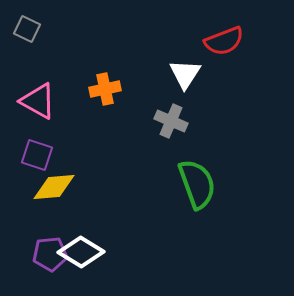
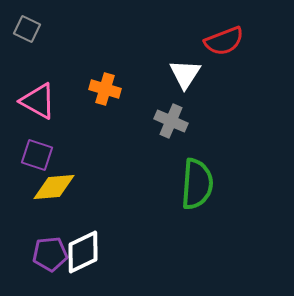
orange cross: rotated 28 degrees clockwise
green semicircle: rotated 24 degrees clockwise
white diamond: moved 2 px right; rotated 57 degrees counterclockwise
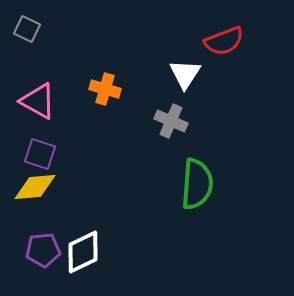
purple square: moved 3 px right, 1 px up
yellow diamond: moved 19 px left
purple pentagon: moved 7 px left, 4 px up
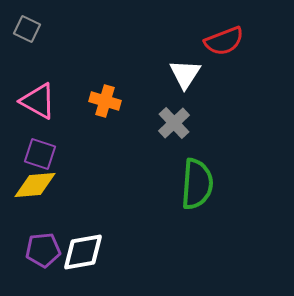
orange cross: moved 12 px down
gray cross: moved 3 px right, 2 px down; rotated 24 degrees clockwise
yellow diamond: moved 2 px up
white diamond: rotated 15 degrees clockwise
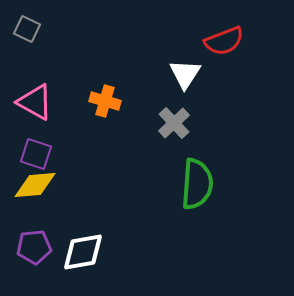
pink triangle: moved 3 px left, 1 px down
purple square: moved 4 px left
purple pentagon: moved 9 px left, 3 px up
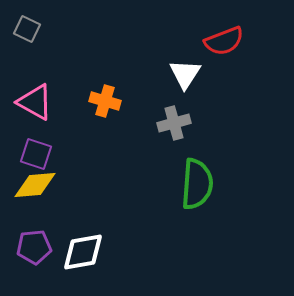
gray cross: rotated 28 degrees clockwise
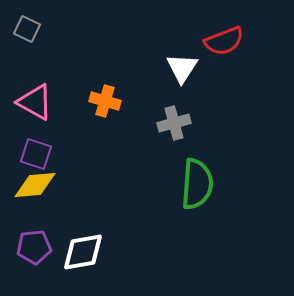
white triangle: moved 3 px left, 6 px up
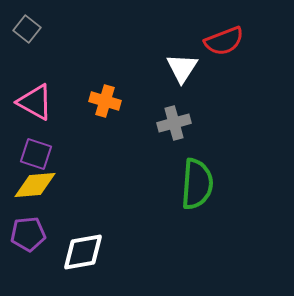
gray square: rotated 12 degrees clockwise
purple pentagon: moved 6 px left, 13 px up
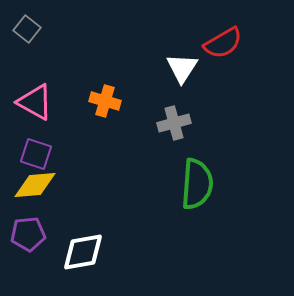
red semicircle: moved 1 px left, 2 px down; rotated 9 degrees counterclockwise
